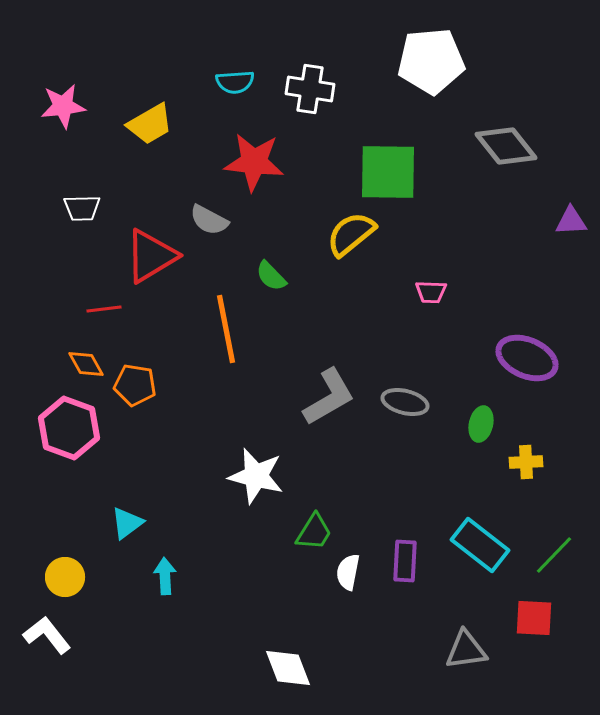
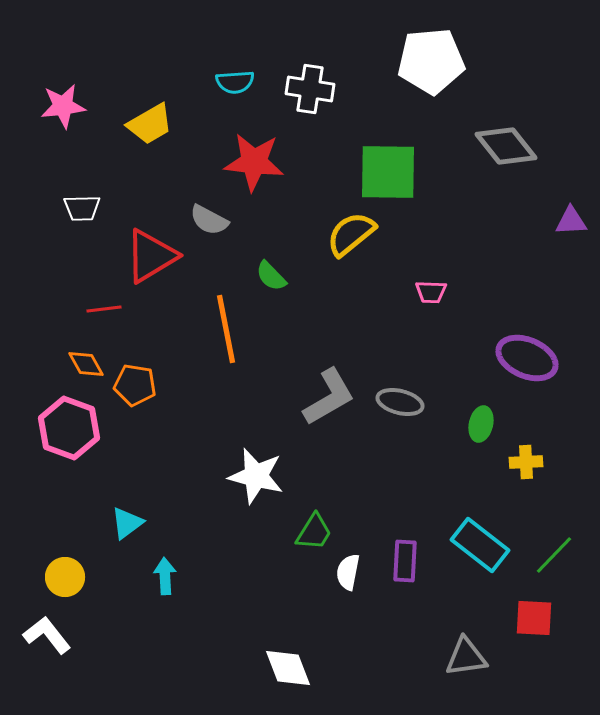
gray ellipse: moved 5 px left
gray triangle: moved 7 px down
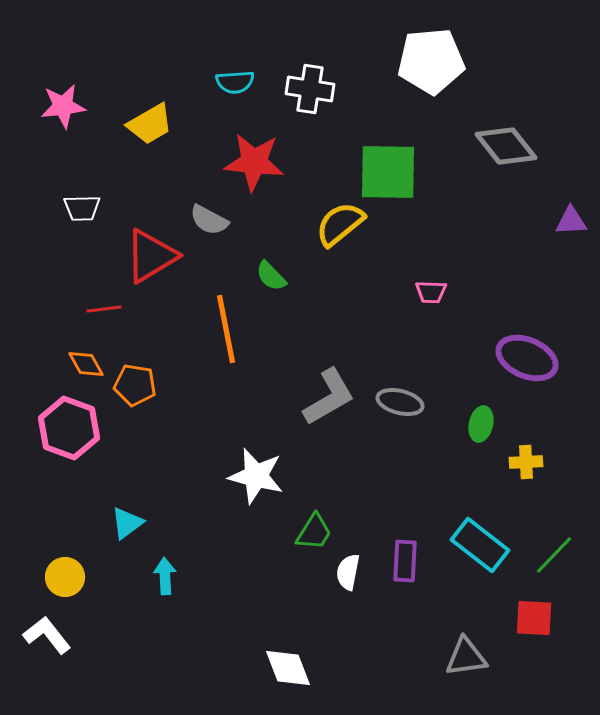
yellow semicircle: moved 11 px left, 10 px up
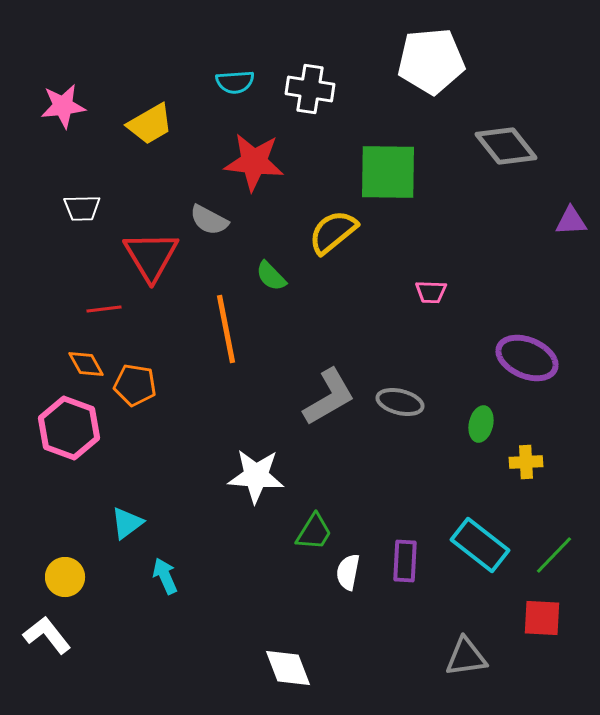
yellow semicircle: moved 7 px left, 8 px down
red triangle: rotated 30 degrees counterclockwise
white star: rotated 10 degrees counterclockwise
cyan arrow: rotated 21 degrees counterclockwise
red square: moved 8 px right
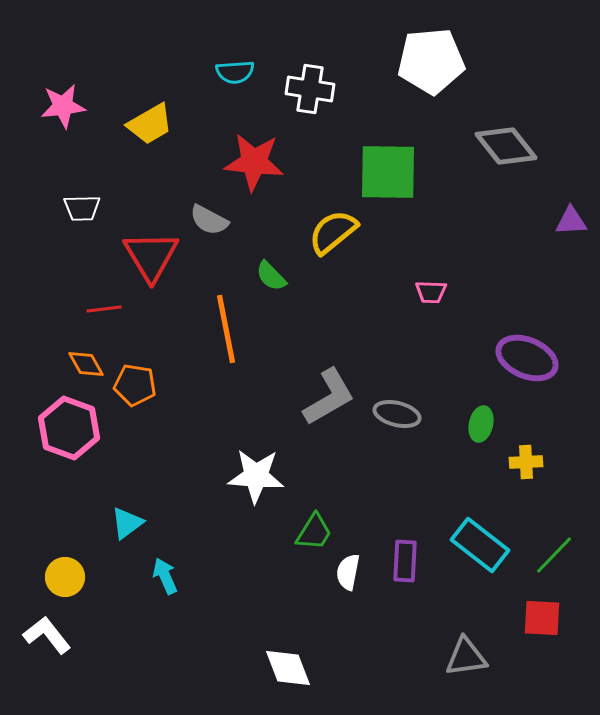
cyan semicircle: moved 10 px up
gray ellipse: moved 3 px left, 12 px down
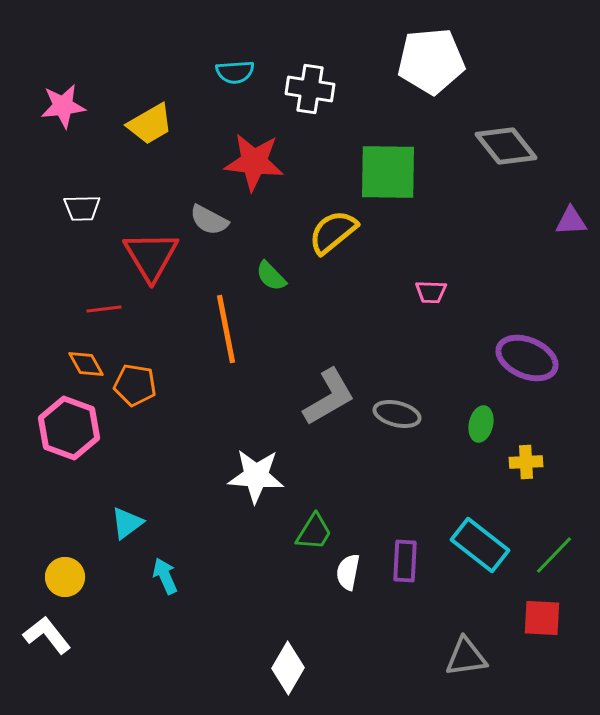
white diamond: rotated 51 degrees clockwise
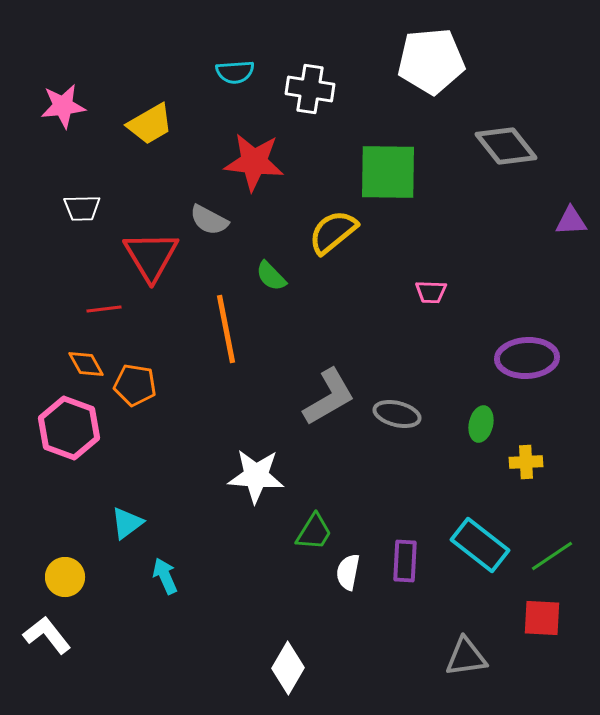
purple ellipse: rotated 26 degrees counterclockwise
green line: moved 2 px left, 1 px down; rotated 12 degrees clockwise
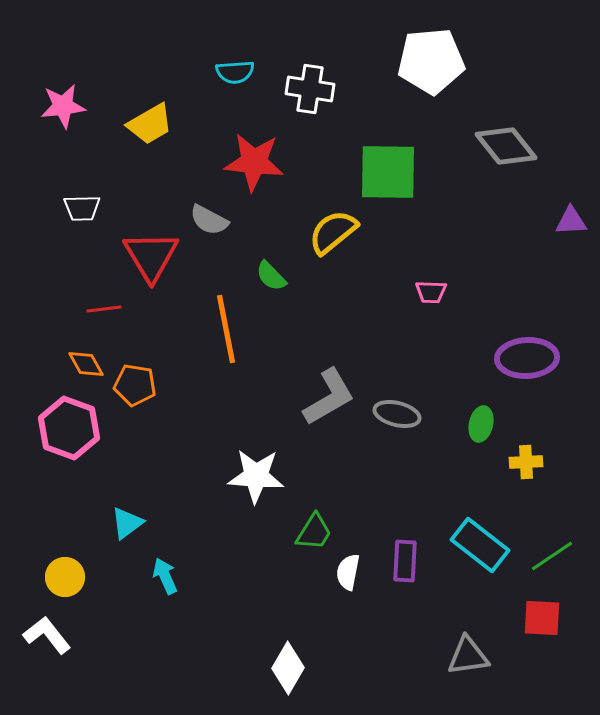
gray triangle: moved 2 px right, 1 px up
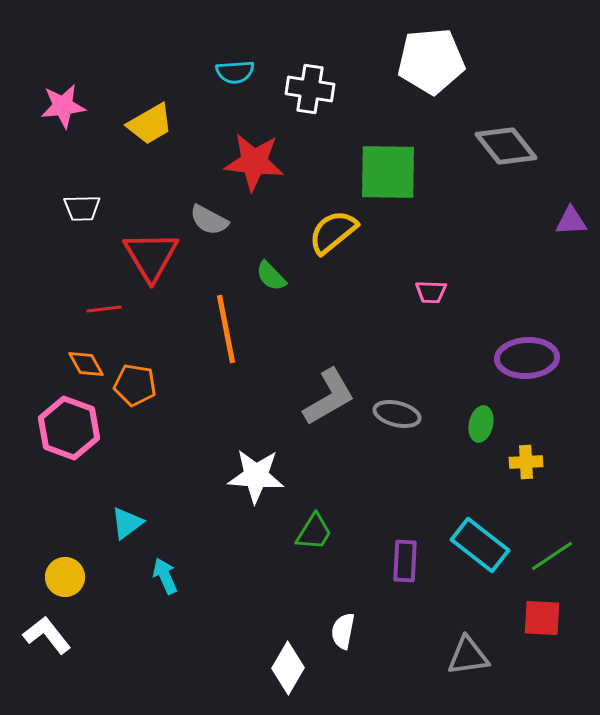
white semicircle: moved 5 px left, 59 px down
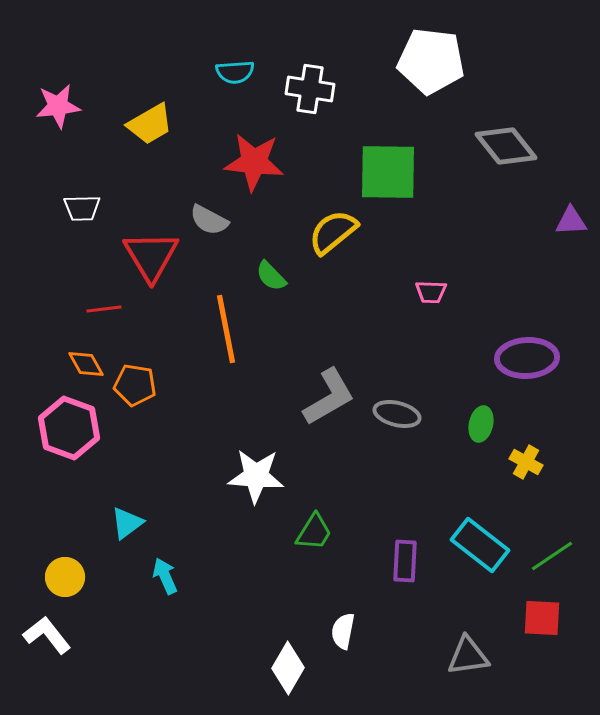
white pentagon: rotated 12 degrees clockwise
pink star: moved 5 px left
yellow cross: rotated 32 degrees clockwise
